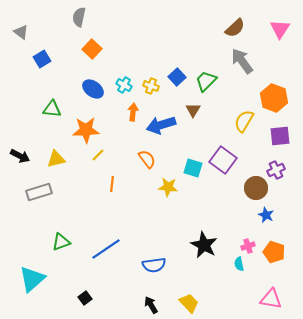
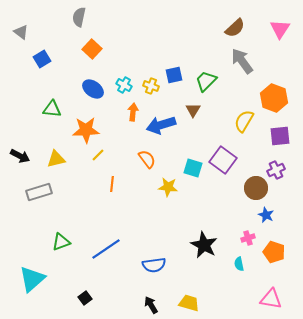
blue square at (177, 77): moved 3 px left, 2 px up; rotated 30 degrees clockwise
pink cross at (248, 246): moved 8 px up
yellow trapezoid at (189, 303): rotated 30 degrees counterclockwise
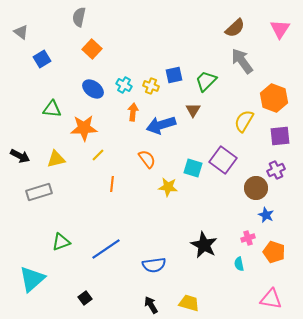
orange star at (86, 130): moved 2 px left, 2 px up
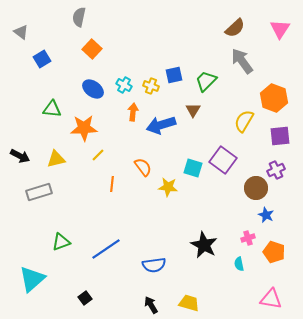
orange semicircle at (147, 159): moved 4 px left, 8 px down
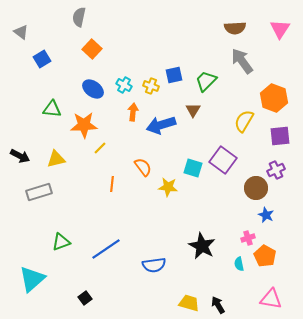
brown semicircle at (235, 28): rotated 40 degrees clockwise
orange star at (84, 128): moved 3 px up
yellow line at (98, 155): moved 2 px right, 7 px up
black star at (204, 245): moved 2 px left, 1 px down
orange pentagon at (274, 252): moved 9 px left, 4 px down; rotated 10 degrees clockwise
black arrow at (151, 305): moved 67 px right
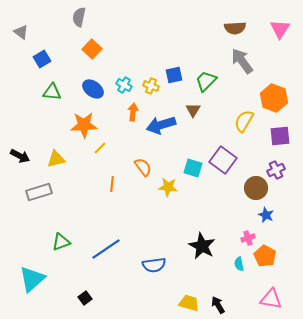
green triangle at (52, 109): moved 17 px up
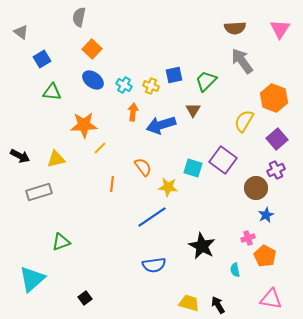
blue ellipse at (93, 89): moved 9 px up
purple square at (280, 136): moved 3 px left, 3 px down; rotated 35 degrees counterclockwise
blue star at (266, 215): rotated 21 degrees clockwise
blue line at (106, 249): moved 46 px right, 32 px up
cyan semicircle at (239, 264): moved 4 px left, 6 px down
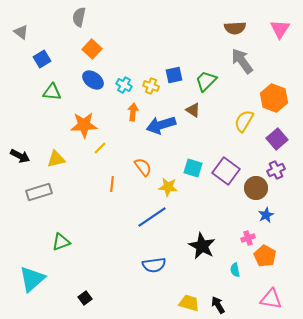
brown triangle at (193, 110): rotated 28 degrees counterclockwise
purple square at (223, 160): moved 3 px right, 11 px down
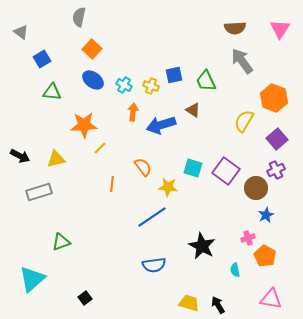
green trapezoid at (206, 81): rotated 70 degrees counterclockwise
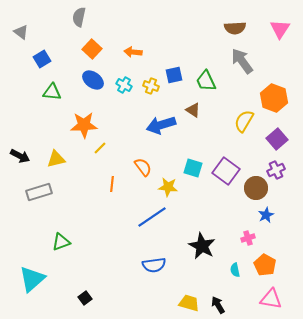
orange arrow at (133, 112): moved 60 px up; rotated 90 degrees counterclockwise
orange pentagon at (265, 256): moved 9 px down
